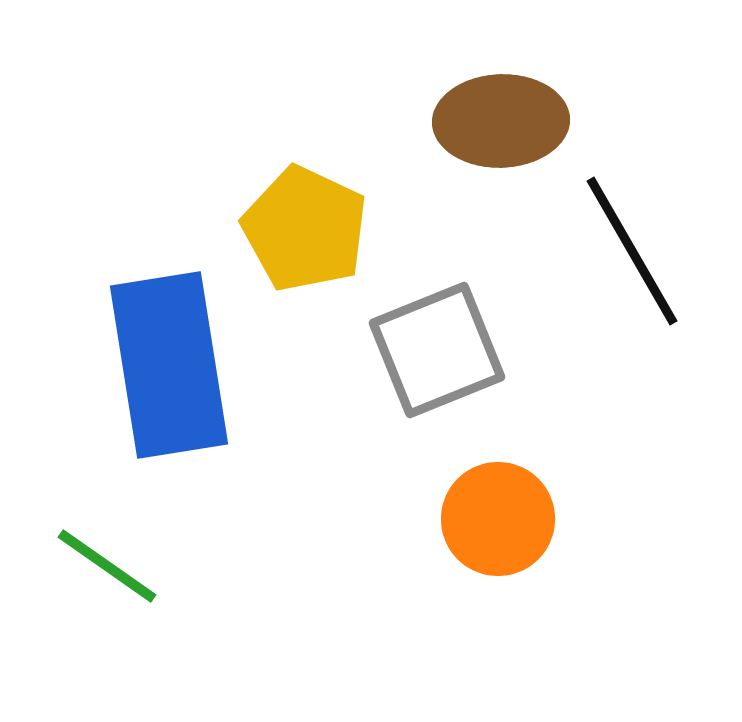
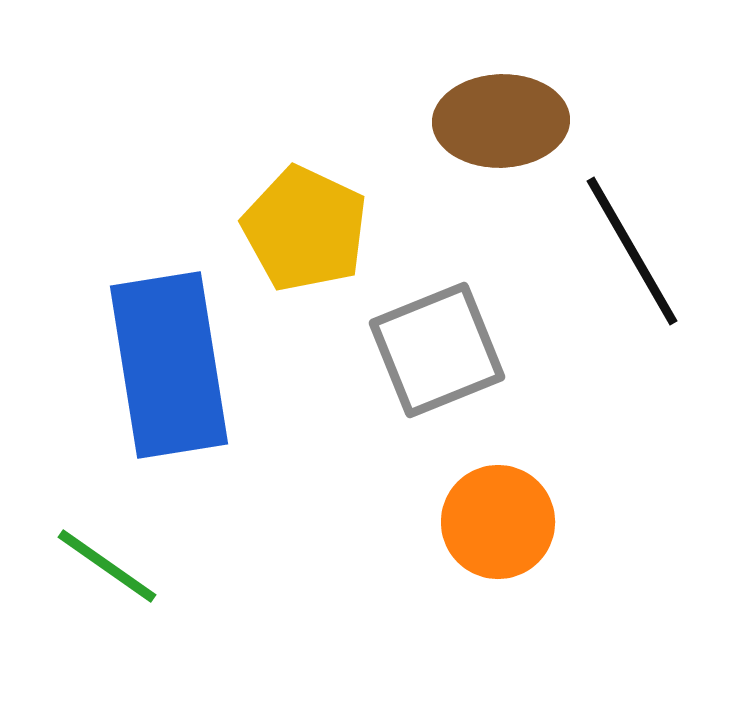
orange circle: moved 3 px down
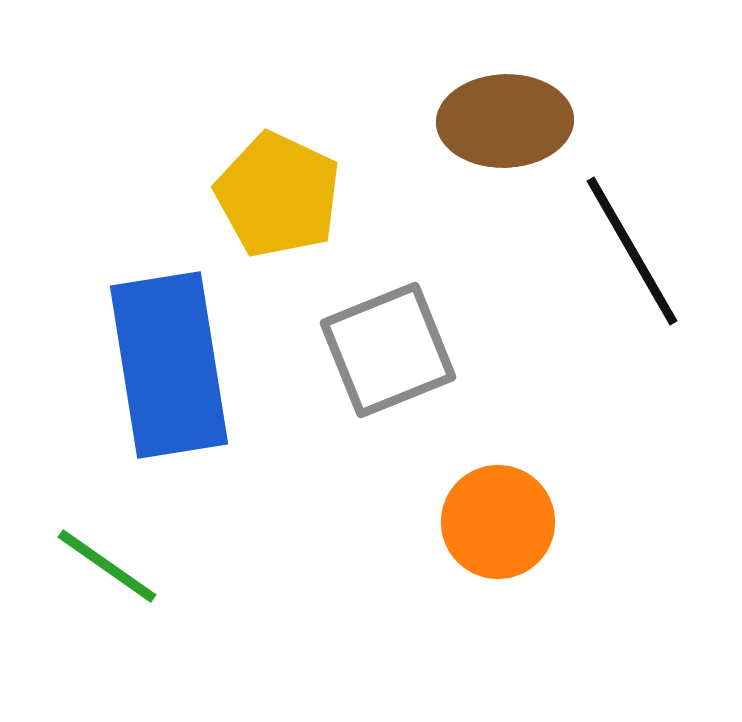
brown ellipse: moved 4 px right
yellow pentagon: moved 27 px left, 34 px up
gray square: moved 49 px left
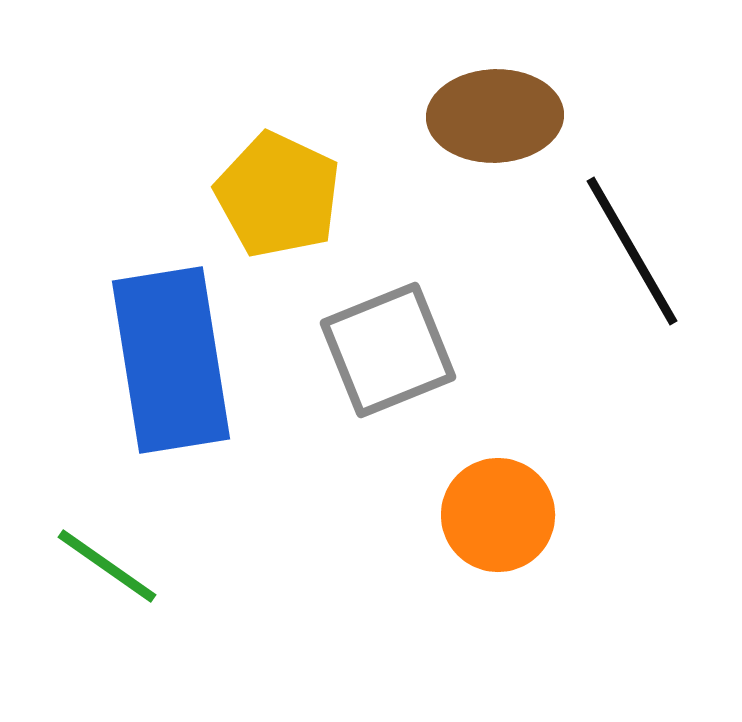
brown ellipse: moved 10 px left, 5 px up
blue rectangle: moved 2 px right, 5 px up
orange circle: moved 7 px up
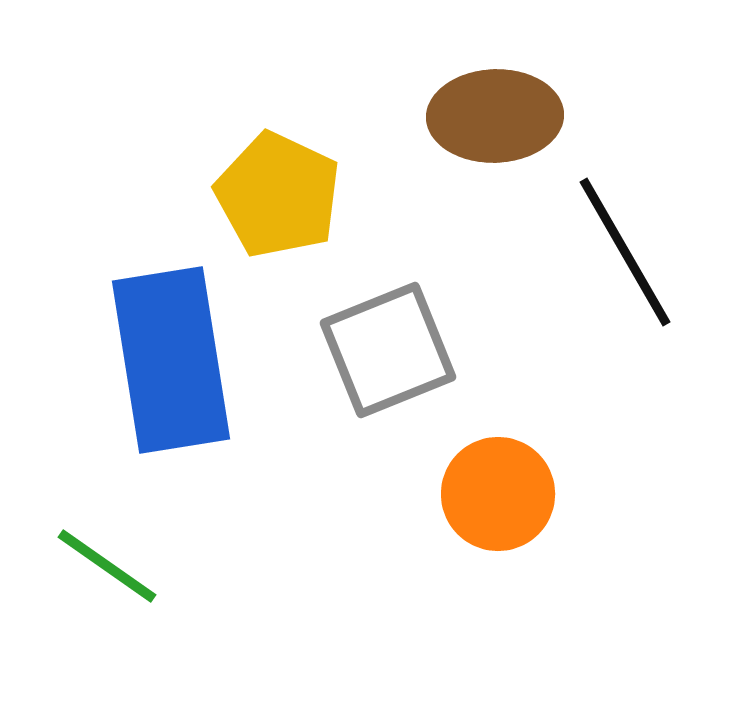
black line: moved 7 px left, 1 px down
orange circle: moved 21 px up
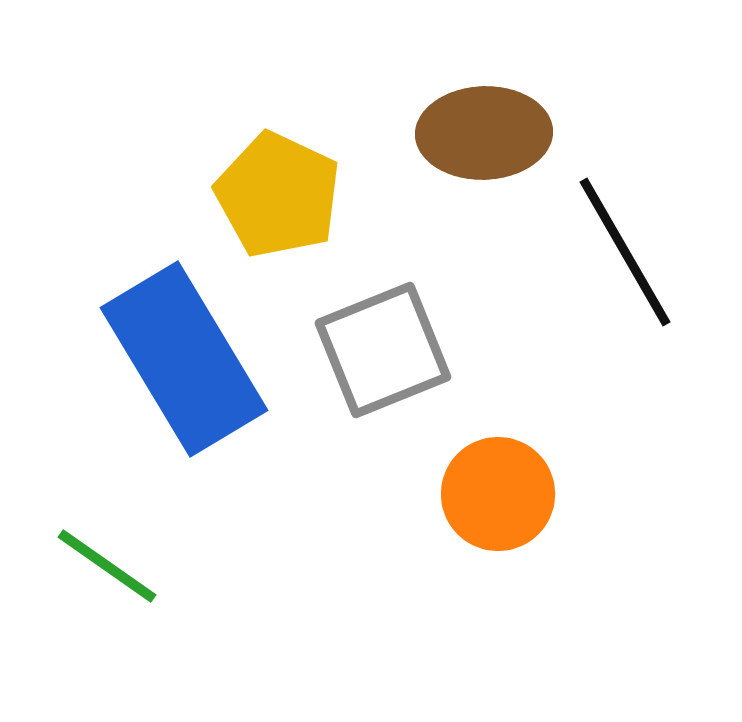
brown ellipse: moved 11 px left, 17 px down
gray square: moved 5 px left
blue rectangle: moved 13 px right, 1 px up; rotated 22 degrees counterclockwise
